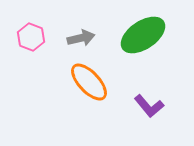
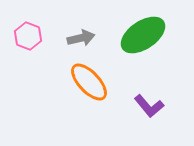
pink hexagon: moved 3 px left, 1 px up
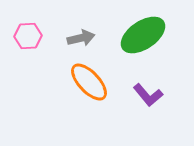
pink hexagon: rotated 24 degrees counterclockwise
purple L-shape: moved 1 px left, 11 px up
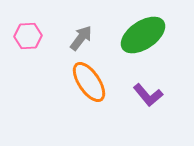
gray arrow: rotated 40 degrees counterclockwise
orange ellipse: rotated 9 degrees clockwise
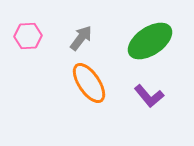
green ellipse: moved 7 px right, 6 px down
orange ellipse: moved 1 px down
purple L-shape: moved 1 px right, 1 px down
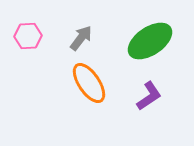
purple L-shape: rotated 84 degrees counterclockwise
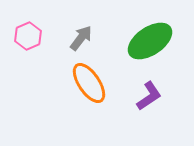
pink hexagon: rotated 20 degrees counterclockwise
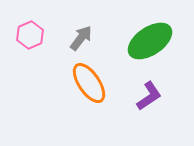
pink hexagon: moved 2 px right, 1 px up
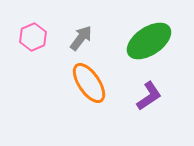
pink hexagon: moved 3 px right, 2 px down
green ellipse: moved 1 px left
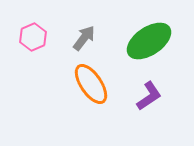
gray arrow: moved 3 px right
orange ellipse: moved 2 px right, 1 px down
